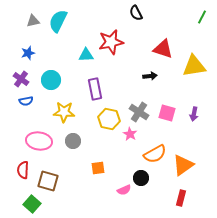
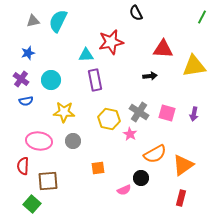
red triangle: rotated 15 degrees counterclockwise
purple rectangle: moved 9 px up
red semicircle: moved 4 px up
brown square: rotated 20 degrees counterclockwise
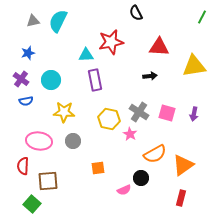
red triangle: moved 4 px left, 2 px up
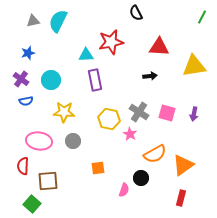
pink semicircle: rotated 48 degrees counterclockwise
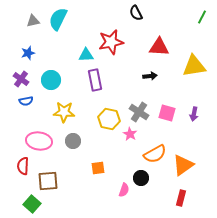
cyan semicircle: moved 2 px up
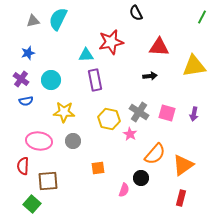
orange semicircle: rotated 20 degrees counterclockwise
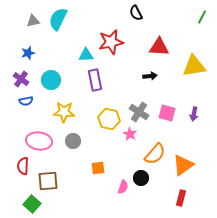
pink semicircle: moved 1 px left, 3 px up
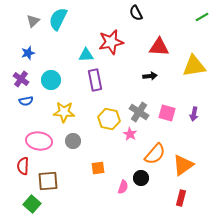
green line: rotated 32 degrees clockwise
gray triangle: rotated 32 degrees counterclockwise
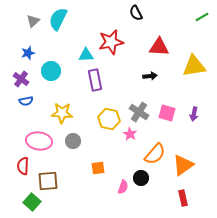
cyan circle: moved 9 px up
yellow star: moved 2 px left, 1 px down
red rectangle: moved 2 px right; rotated 28 degrees counterclockwise
green square: moved 2 px up
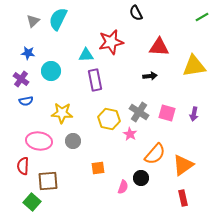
blue star: rotated 24 degrees clockwise
